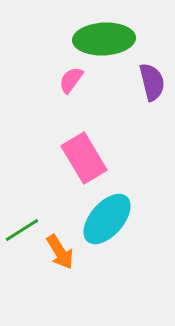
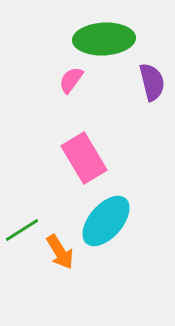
cyan ellipse: moved 1 px left, 2 px down
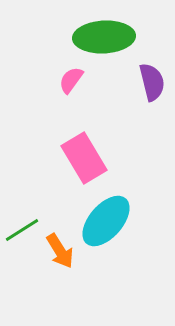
green ellipse: moved 2 px up
orange arrow: moved 1 px up
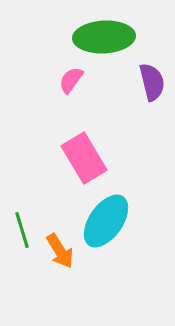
cyan ellipse: rotated 6 degrees counterclockwise
green line: rotated 75 degrees counterclockwise
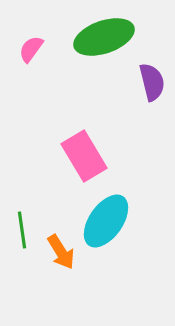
green ellipse: rotated 16 degrees counterclockwise
pink semicircle: moved 40 px left, 31 px up
pink rectangle: moved 2 px up
green line: rotated 9 degrees clockwise
orange arrow: moved 1 px right, 1 px down
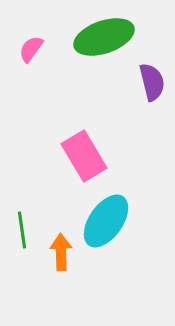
orange arrow: rotated 150 degrees counterclockwise
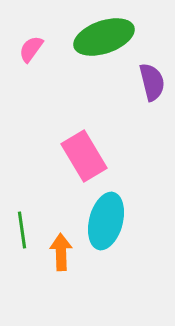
cyan ellipse: rotated 20 degrees counterclockwise
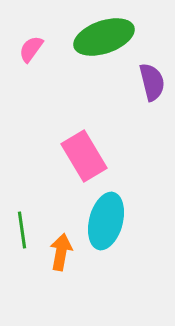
orange arrow: rotated 12 degrees clockwise
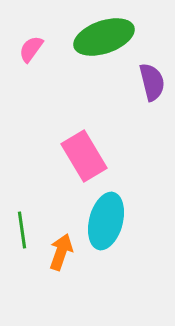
orange arrow: rotated 9 degrees clockwise
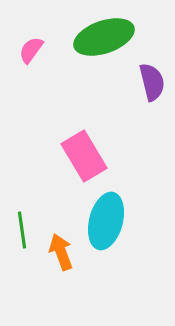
pink semicircle: moved 1 px down
orange arrow: rotated 39 degrees counterclockwise
